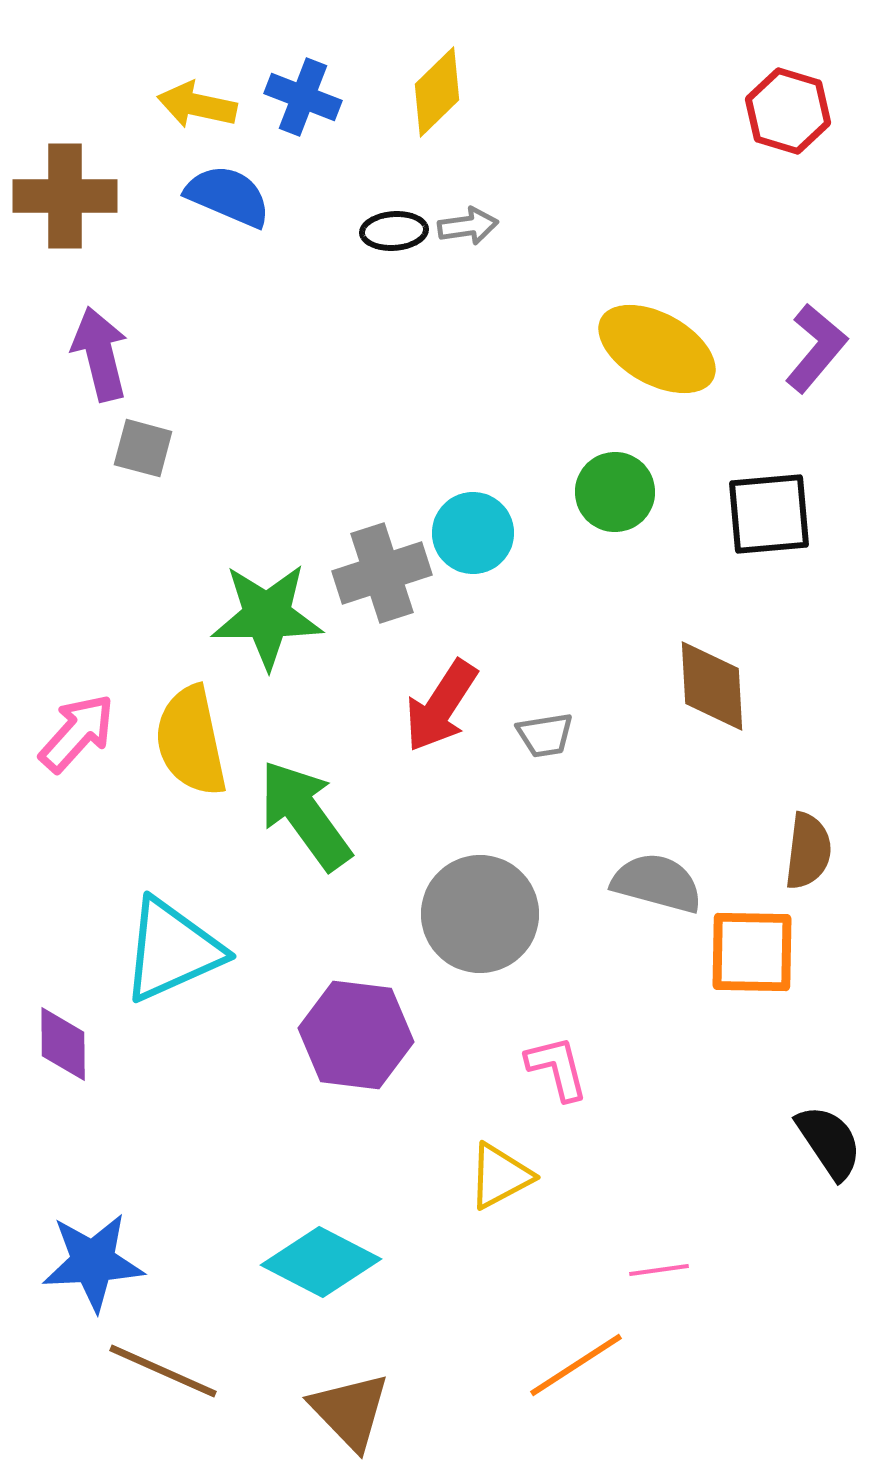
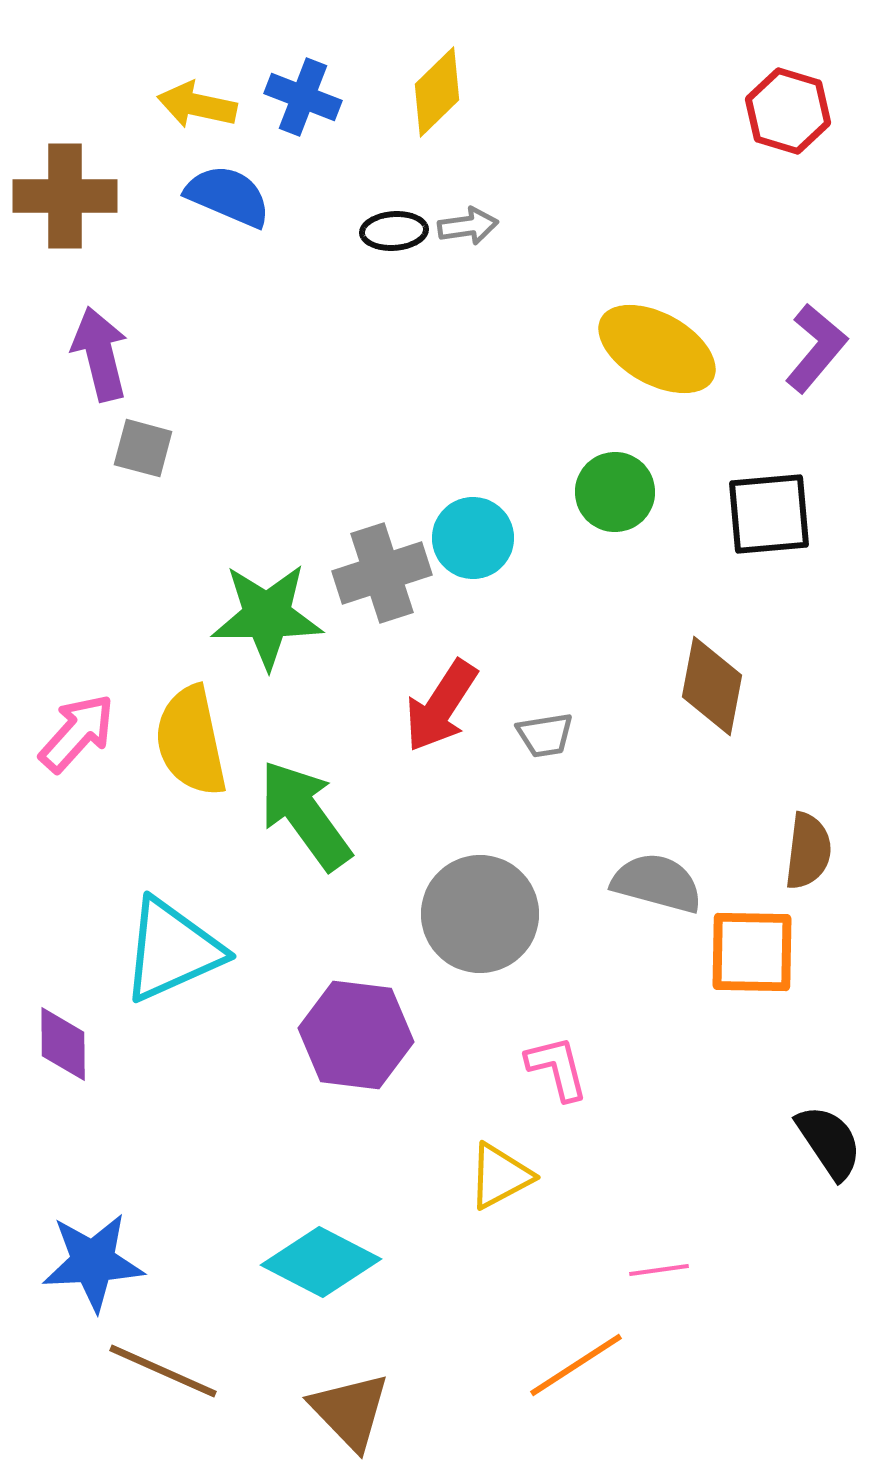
cyan circle: moved 5 px down
brown diamond: rotated 14 degrees clockwise
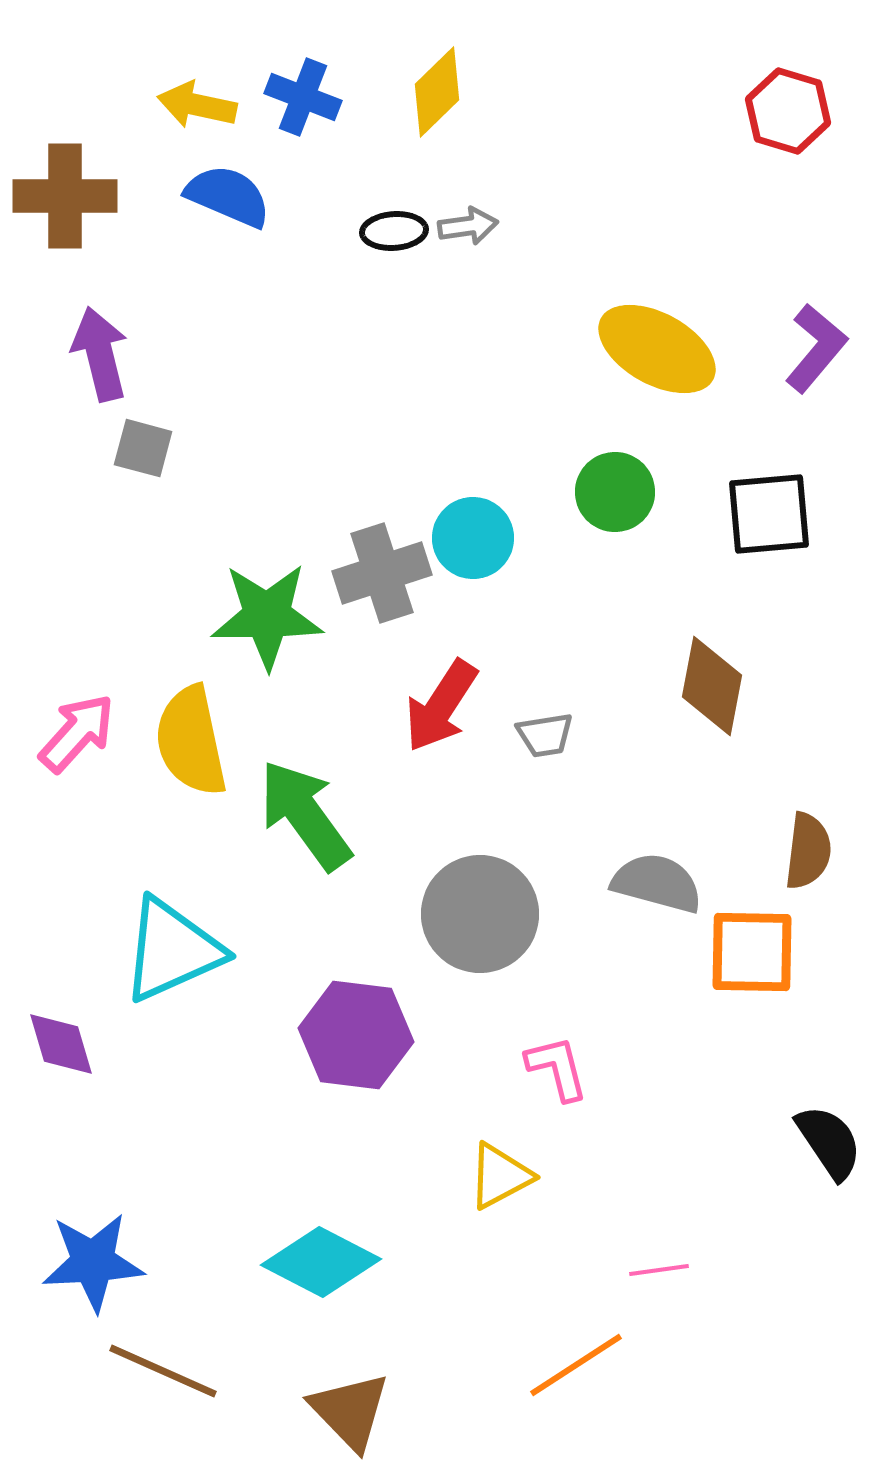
purple diamond: moved 2 px left; rotated 16 degrees counterclockwise
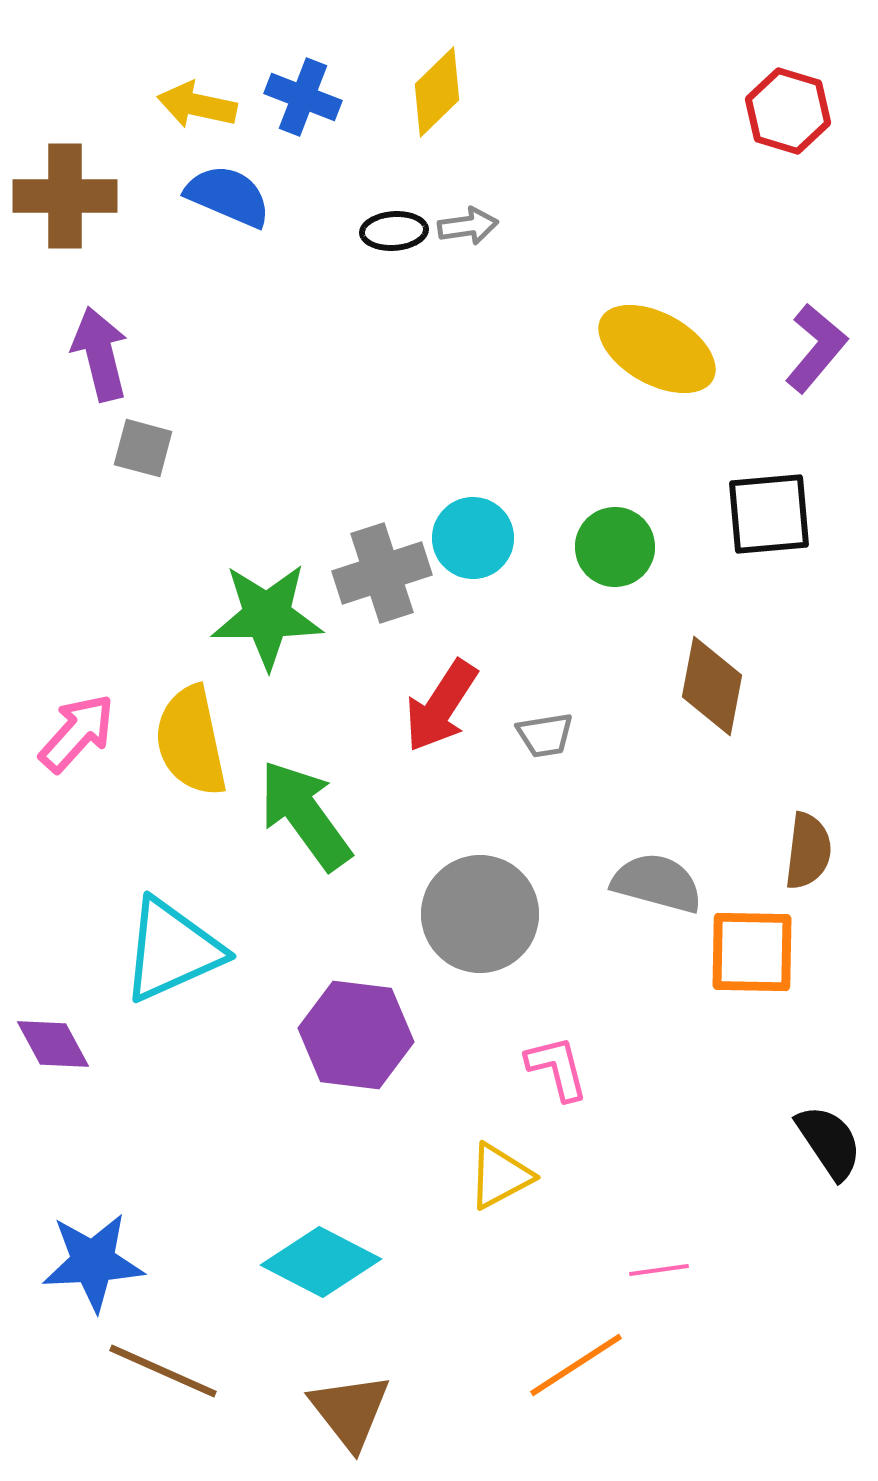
green circle: moved 55 px down
purple diamond: moved 8 px left; rotated 12 degrees counterclockwise
brown triangle: rotated 6 degrees clockwise
